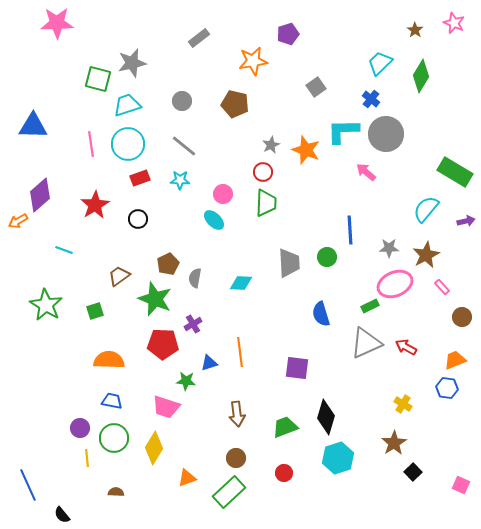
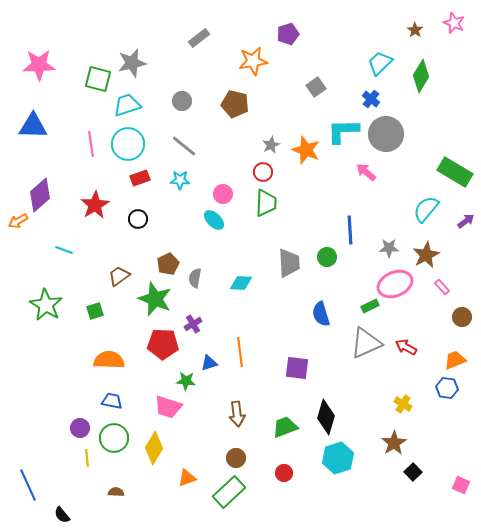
pink star at (57, 23): moved 18 px left, 42 px down
purple arrow at (466, 221): rotated 24 degrees counterclockwise
pink trapezoid at (166, 407): moved 2 px right
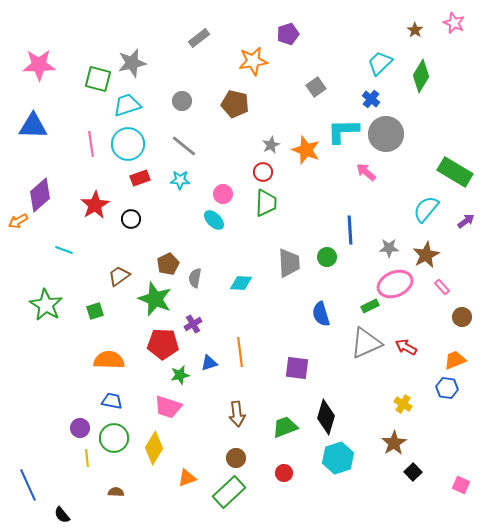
black circle at (138, 219): moved 7 px left
green star at (186, 381): moved 6 px left, 6 px up; rotated 18 degrees counterclockwise
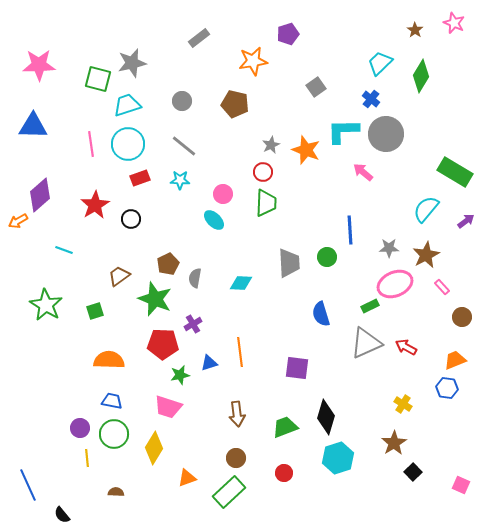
pink arrow at (366, 172): moved 3 px left
green circle at (114, 438): moved 4 px up
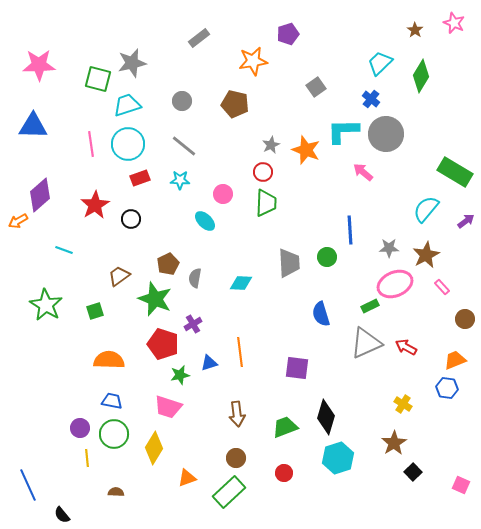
cyan ellipse at (214, 220): moved 9 px left, 1 px down
brown circle at (462, 317): moved 3 px right, 2 px down
red pentagon at (163, 344): rotated 16 degrees clockwise
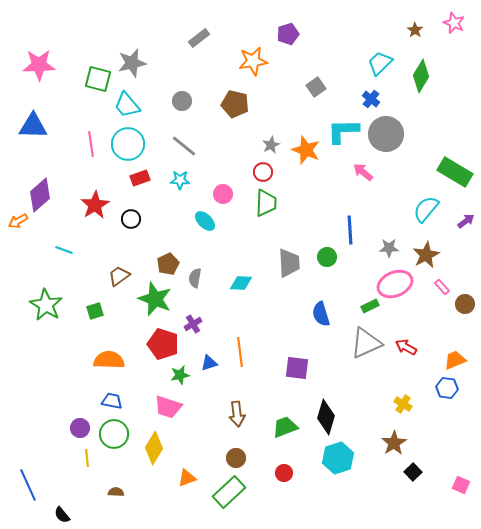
cyan trapezoid at (127, 105): rotated 112 degrees counterclockwise
brown circle at (465, 319): moved 15 px up
